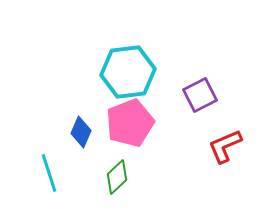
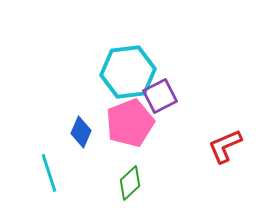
purple square: moved 40 px left, 1 px down
green diamond: moved 13 px right, 6 px down
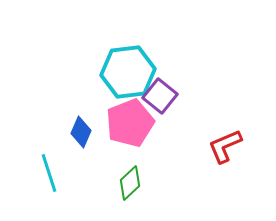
purple square: rotated 24 degrees counterclockwise
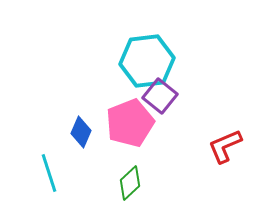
cyan hexagon: moved 19 px right, 11 px up
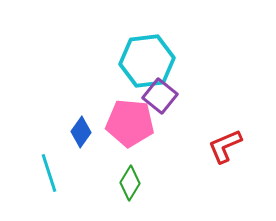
pink pentagon: rotated 27 degrees clockwise
blue diamond: rotated 12 degrees clockwise
green diamond: rotated 16 degrees counterclockwise
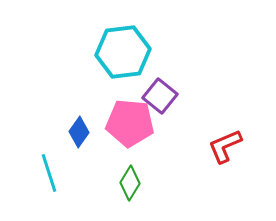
cyan hexagon: moved 24 px left, 9 px up
blue diamond: moved 2 px left
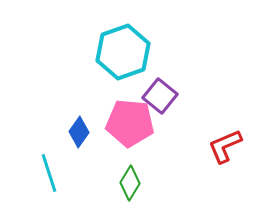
cyan hexagon: rotated 12 degrees counterclockwise
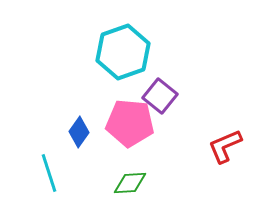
green diamond: rotated 56 degrees clockwise
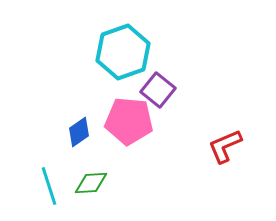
purple square: moved 2 px left, 6 px up
pink pentagon: moved 1 px left, 2 px up
blue diamond: rotated 20 degrees clockwise
cyan line: moved 13 px down
green diamond: moved 39 px left
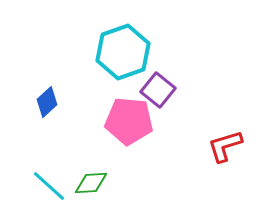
blue diamond: moved 32 px left, 30 px up; rotated 8 degrees counterclockwise
red L-shape: rotated 6 degrees clockwise
cyan line: rotated 30 degrees counterclockwise
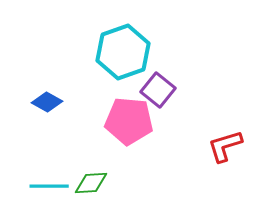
blue diamond: rotated 72 degrees clockwise
cyan line: rotated 42 degrees counterclockwise
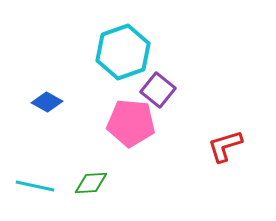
pink pentagon: moved 2 px right, 2 px down
cyan line: moved 14 px left; rotated 12 degrees clockwise
